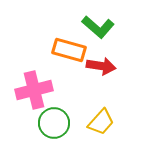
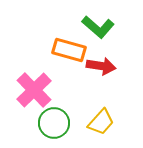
pink cross: rotated 30 degrees counterclockwise
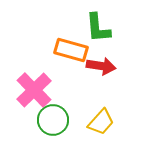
green L-shape: moved 1 px down; rotated 44 degrees clockwise
orange rectangle: moved 2 px right
green circle: moved 1 px left, 3 px up
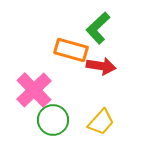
green L-shape: rotated 52 degrees clockwise
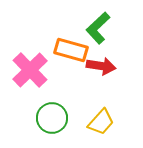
pink cross: moved 4 px left, 20 px up
green circle: moved 1 px left, 2 px up
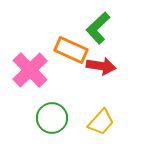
orange rectangle: rotated 8 degrees clockwise
